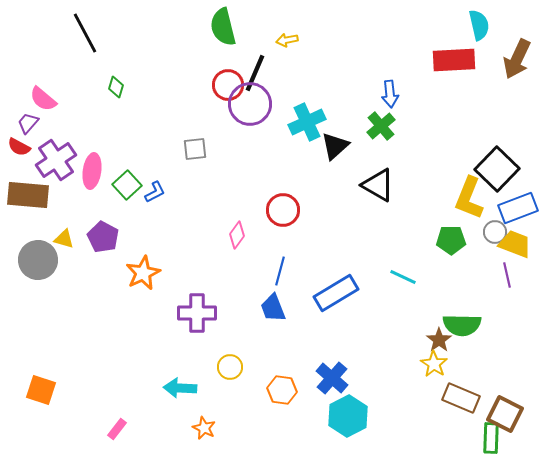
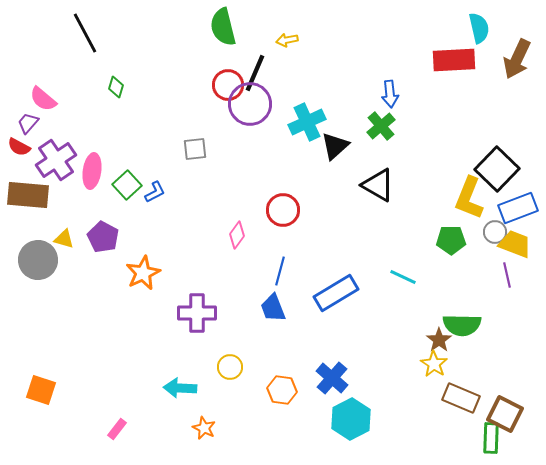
cyan semicircle at (479, 25): moved 3 px down
cyan hexagon at (348, 416): moved 3 px right, 3 px down
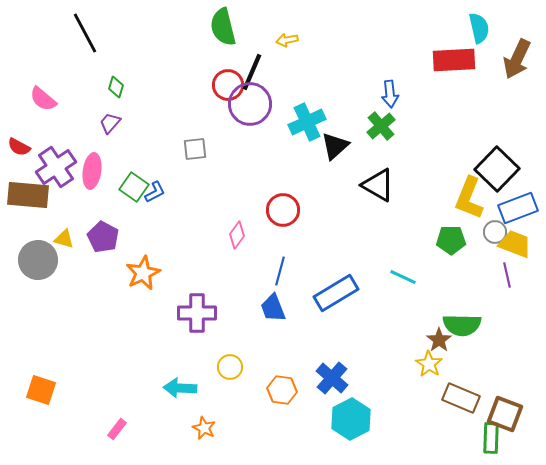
black line at (255, 73): moved 3 px left, 1 px up
purple trapezoid at (28, 123): moved 82 px right
purple cross at (56, 160): moved 7 px down
green square at (127, 185): moved 7 px right, 2 px down; rotated 12 degrees counterclockwise
yellow star at (434, 364): moved 5 px left
brown square at (505, 414): rotated 6 degrees counterclockwise
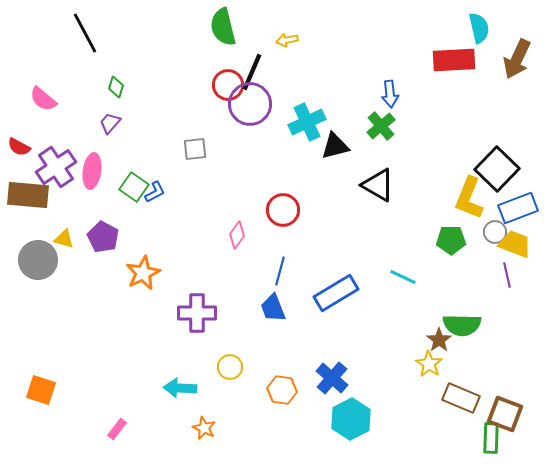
black triangle at (335, 146): rotated 28 degrees clockwise
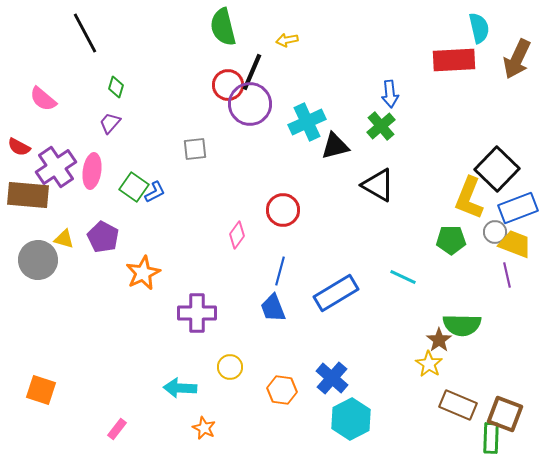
brown rectangle at (461, 398): moved 3 px left, 7 px down
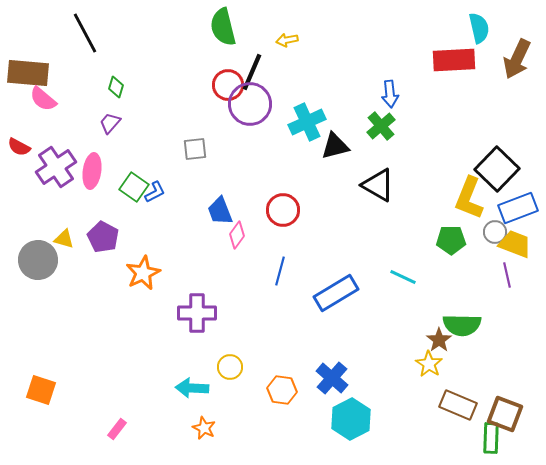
brown rectangle at (28, 195): moved 122 px up
blue trapezoid at (273, 308): moved 53 px left, 97 px up
cyan arrow at (180, 388): moved 12 px right
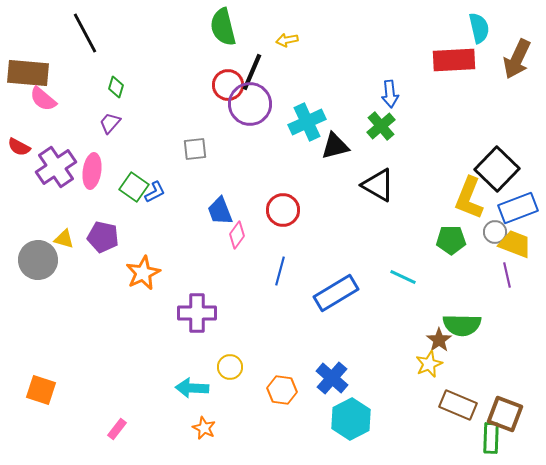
purple pentagon at (103, 237): rotated 16 degrees counterclockwise
yellow star at (429, 364): rotated 16 degrees clockwise
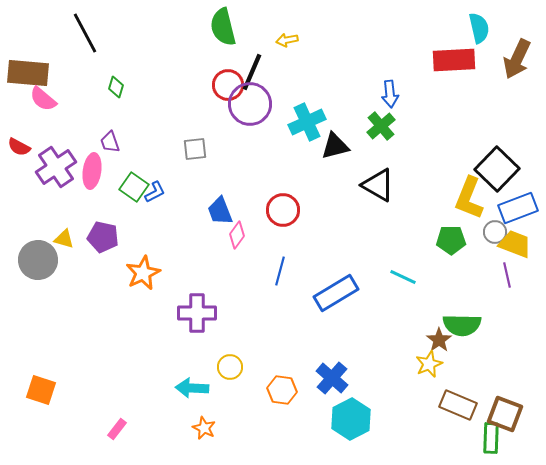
purple trapezoid at (110, 123): moved 19 px down; rotated 60 degrees counterclockwise
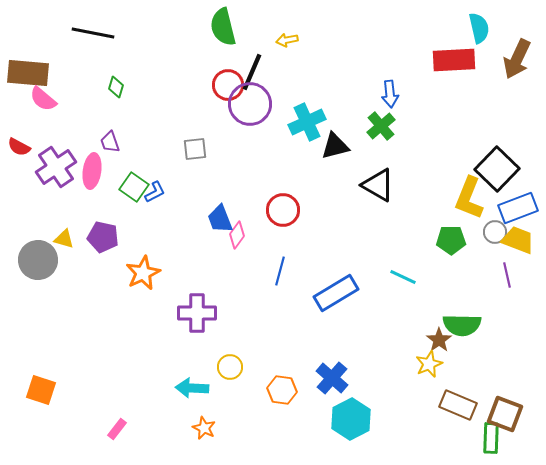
black line at (85, 33): moved 8 px right; rotated 51 degrees counterclockwise
blue trapezoid at (220, 211): moved 8 px down
yellow trapezoid at (515, 244): moved 3 px right, 4 px up
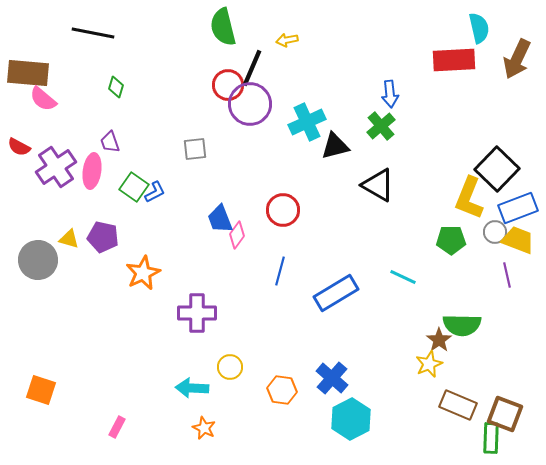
black line at (252, 72): moved 4 px up
yellow triangle at (64, 239): moved 5 px right
pink rectangle at (117, 429): moved 2 px up; rotated 10 degrees counterclockwise
